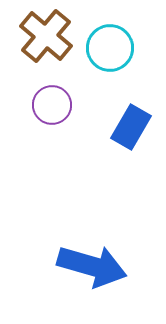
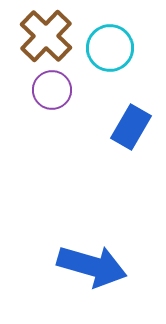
brown cross: rotated 4 degrees clockwise
purple circle: moved 15 px up
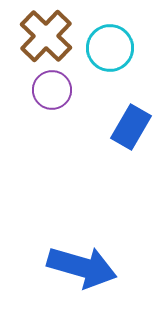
blue arrow: moved 10 px left, 1 px down
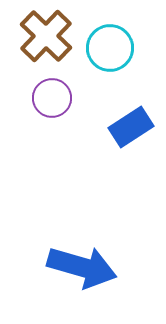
purple circle: moved 8 px down
blue rectangle: rotated 27 degrees clockwise
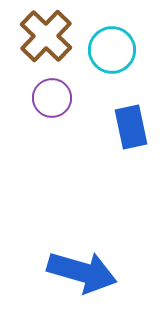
cyan circle: moved 2 px right, 2 px down
blue rectangle: rotated 69 degrees counterclockwise
blue arrow: moved 5 px down
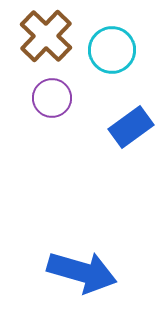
blue rectangle: rotated 66 degrees clockwise
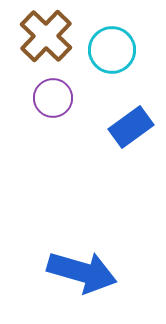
purple circle: moved 1 px right
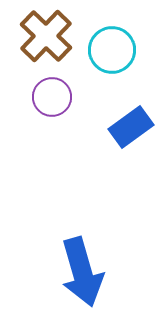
purple circle: moved 1 px left, 1 px up
blue arrow: rotated 58 degrees clockwise
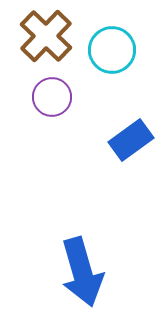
blue rectangle: moved 13 px down
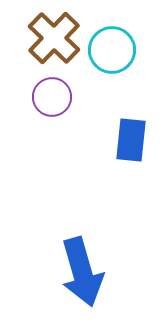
brown cross: moved 8 px right, 2 px down
blue rectangle: rotated 48 degrees counterclockwise
